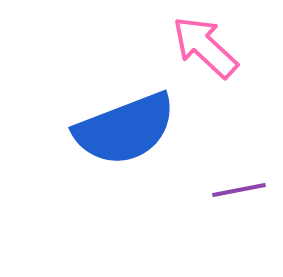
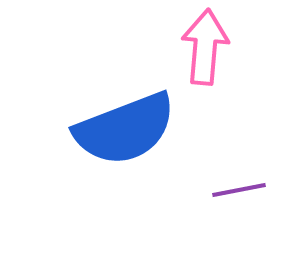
pink arrow: rotated 52 degrees clockwise
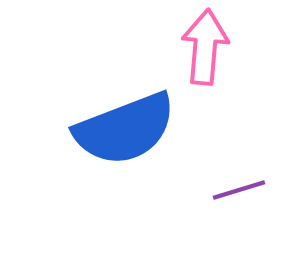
purple line: rotated 6 degrees counterclockwise
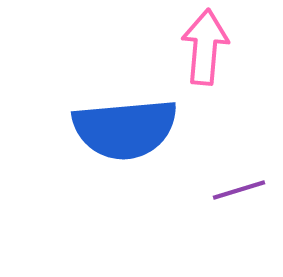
blue semicircle: rotated 16 degrees clockwise
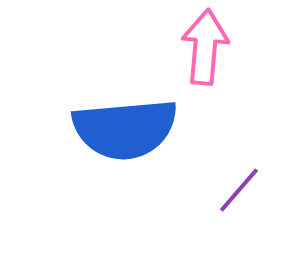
purple line: rotated 32 degrees counterclockwise
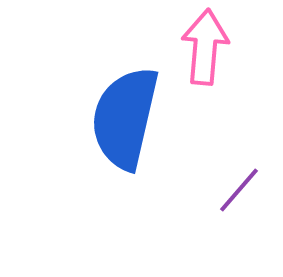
blue semicircle: moved 11 px up; rotated 108 degrees clockwise
